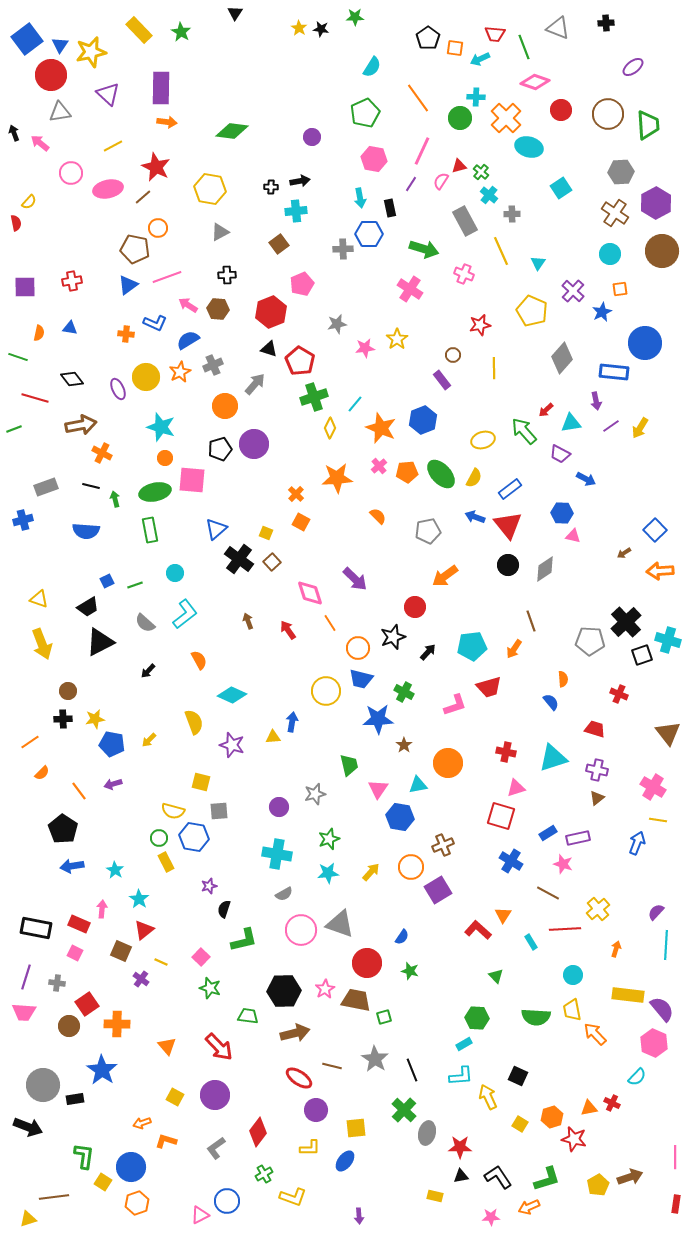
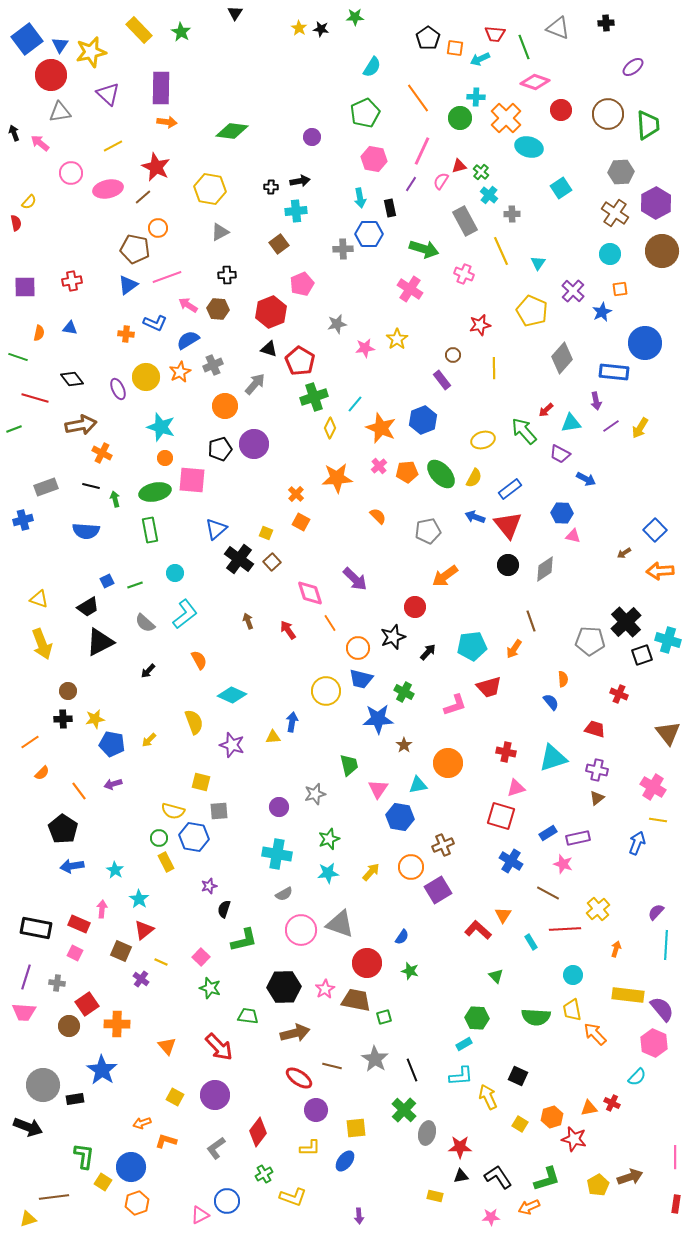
black hexagon at (284, 991): moved 4 px up
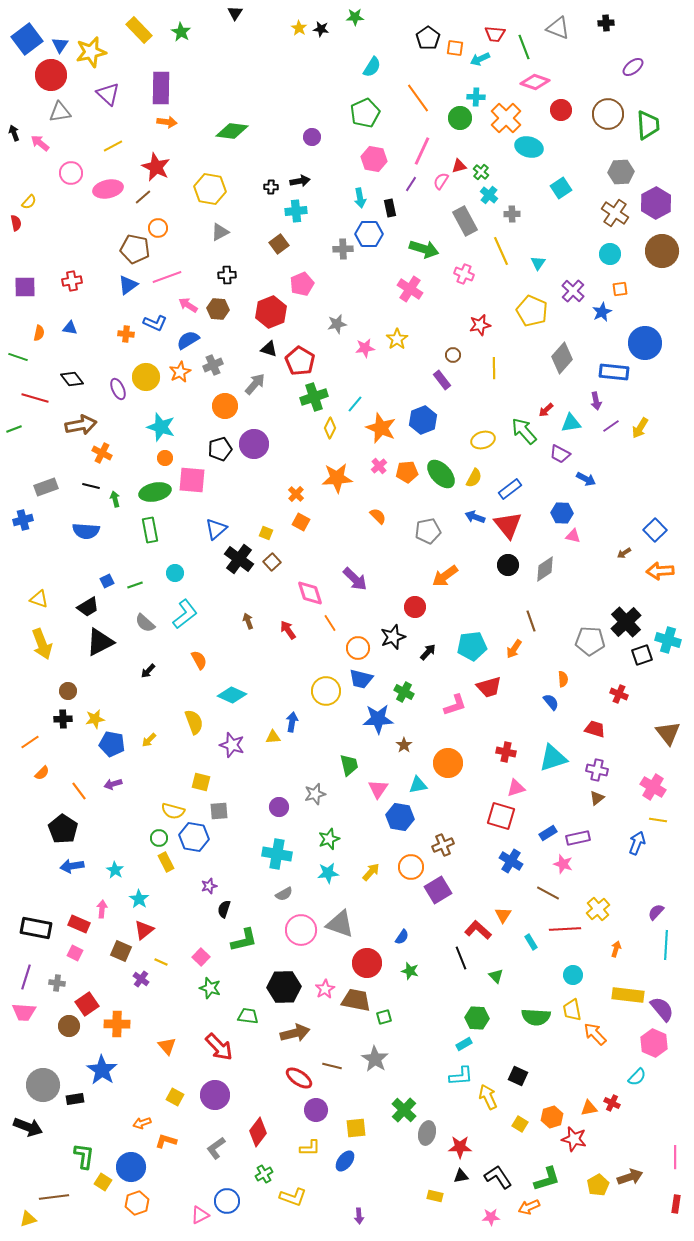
black line at (412, 1070): moved 49 px right, 112 px up
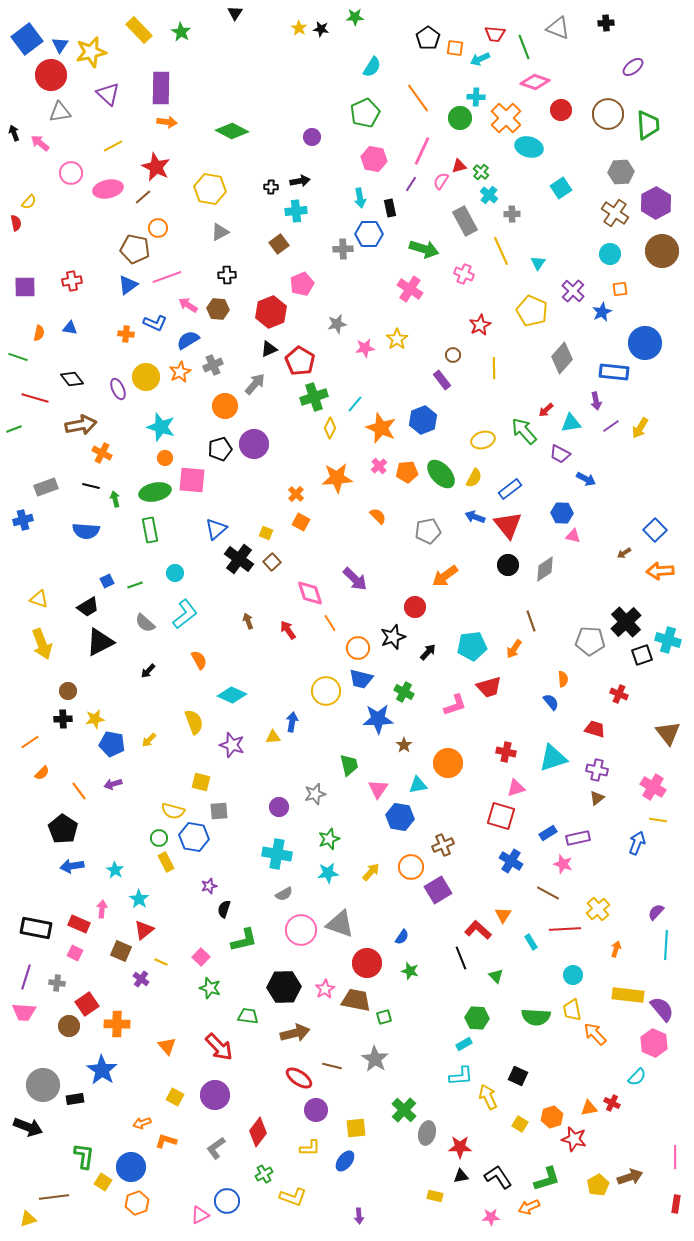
green diamond at (232, 131): rotated 20 degrees clockwise
red star at (480, 325): rotated 15 degrees counterclockwise
black triangle at (269, 349): rotated 42 degrees counterclockwise
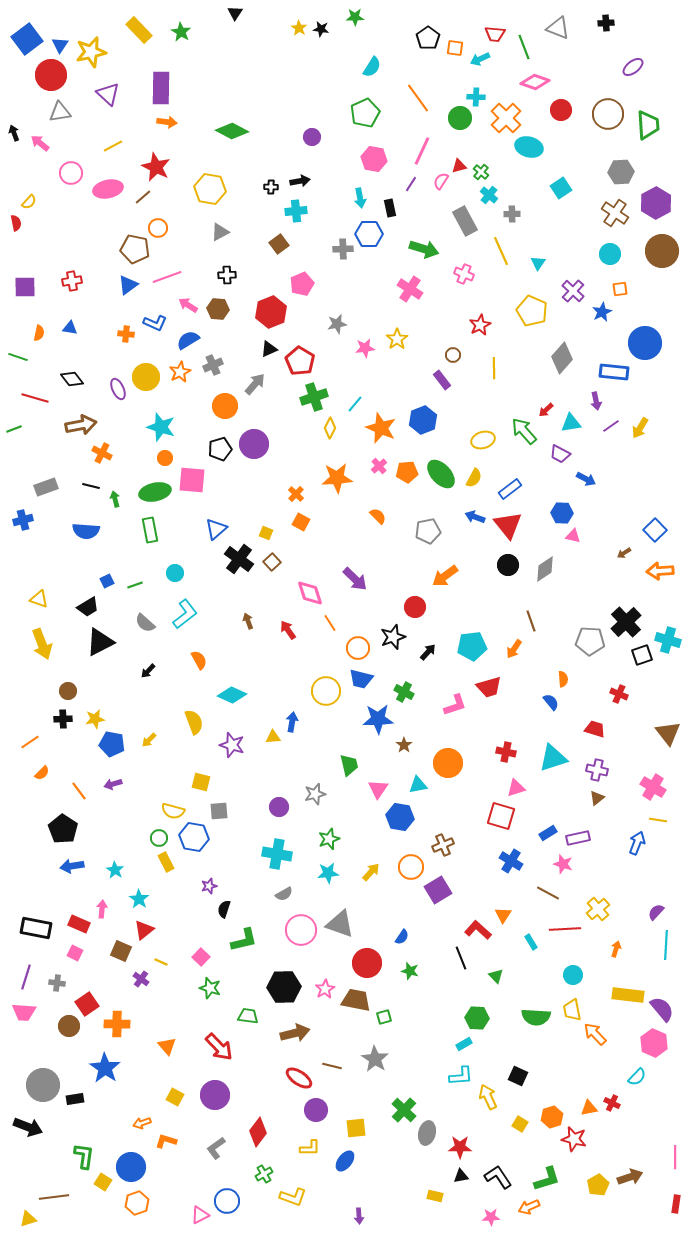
blue star at (102, 1070): moved 3 px right, 2 px up
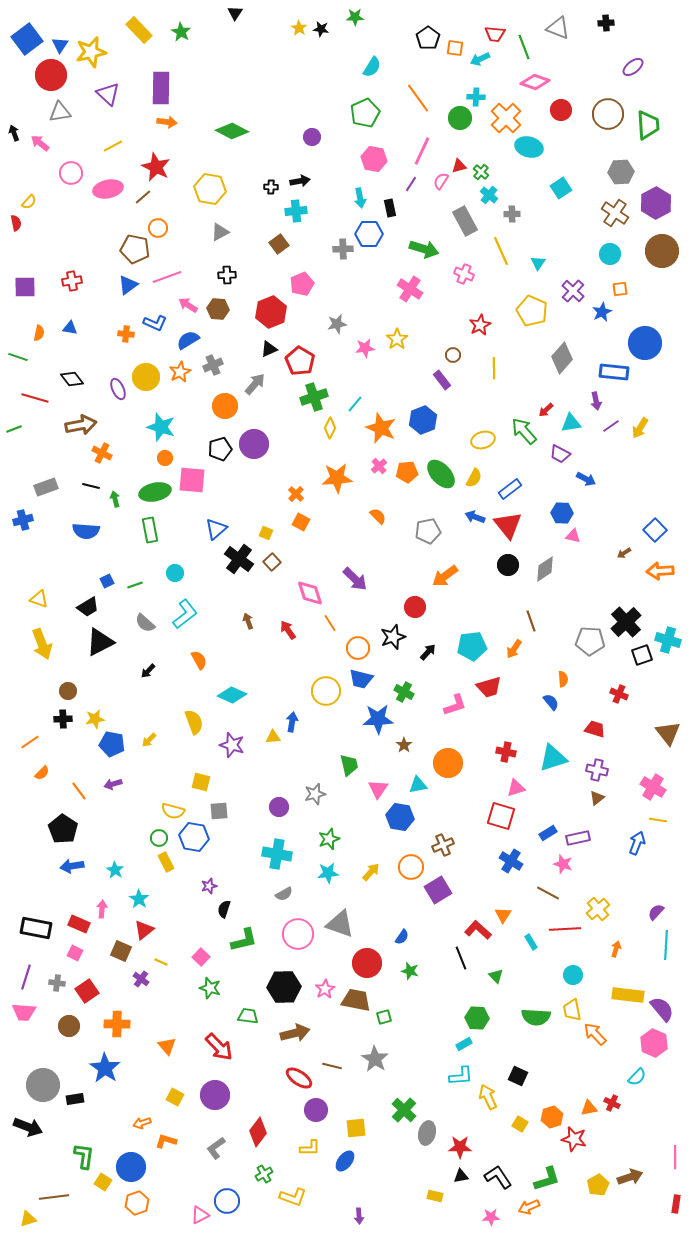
pink circle at (301, 930): moved 3 px left, 4 px down
red square at (87, 1004): moved 13 px up
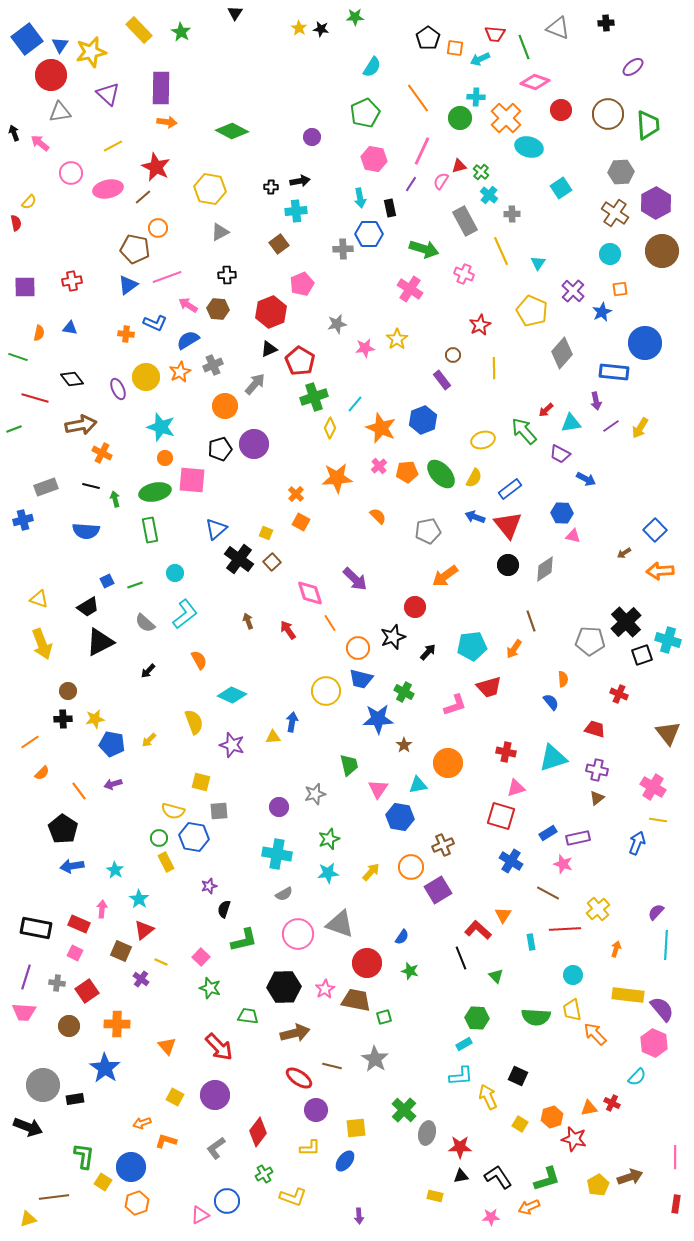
gray diamond at (562, 358): moved 5 px up
cyan rectangle at (531, 942): rotated 21 degrees clockwise
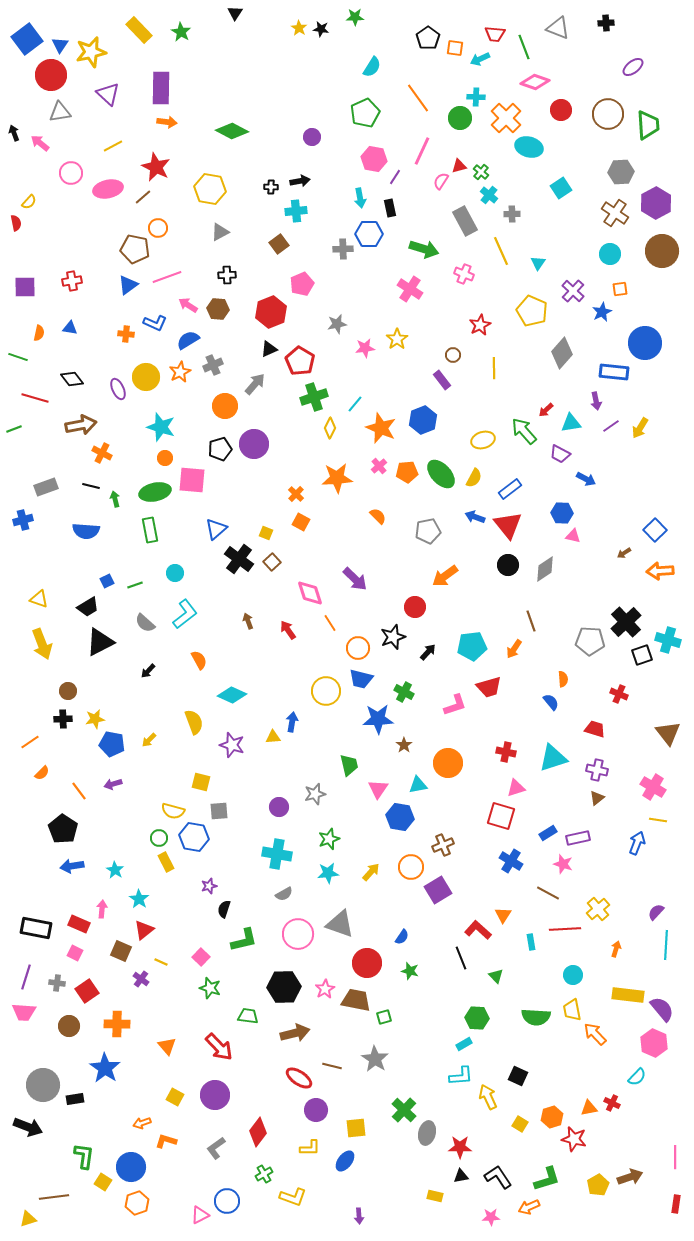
purple line at (411, 184): moved 16 px left, 7 px up
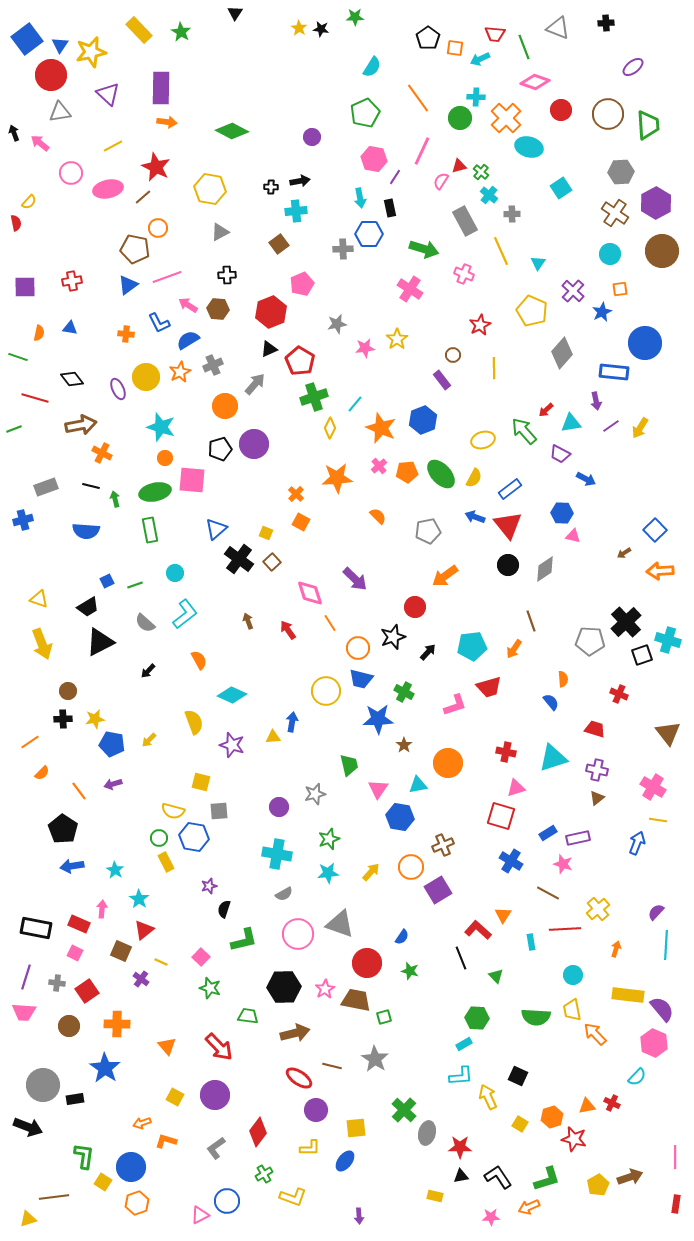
blue L-shape at (155, 323): moved 4 px right; rotated 40 degrees clockwise
orange triangle at (589, 1108): moved 2 px left, 2 px up
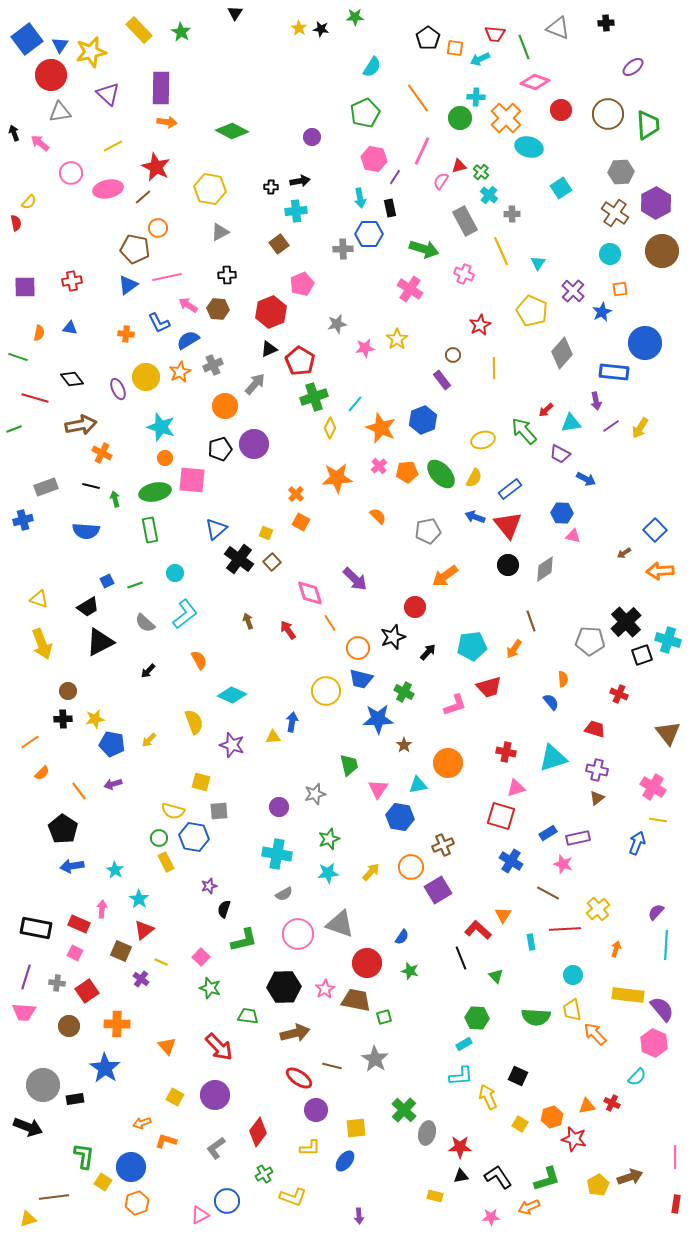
pink line at (167, 277): rotated 8 degrees clockwise
